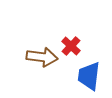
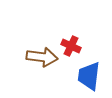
red cross: rotated 18 degrees counterclockwise
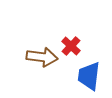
red cross: rotated 18 degrees clockwise
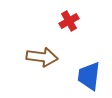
red cross: moved 2 px left, 25 px up; rotated 18 degrees clockwise
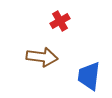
red cross: moved 9 px left
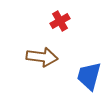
blue trapezoid: rotated 8 degrees clockwise
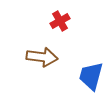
blue trapezoid: moved 2 px right
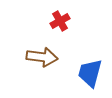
blue trapezoid: moved 1 px left, 3 px up
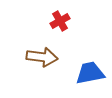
blue trapezoid: rotated 64 degrees clockwise
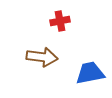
red cross: rotated 18 degrees clockwise
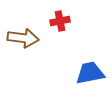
brown arrow: moved 19 px left, 19 px up
